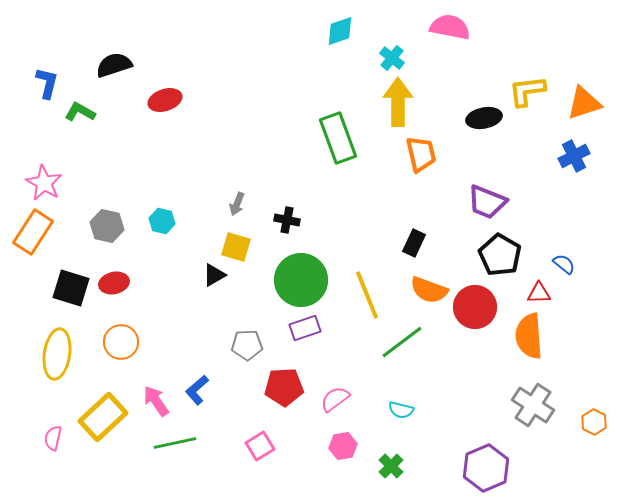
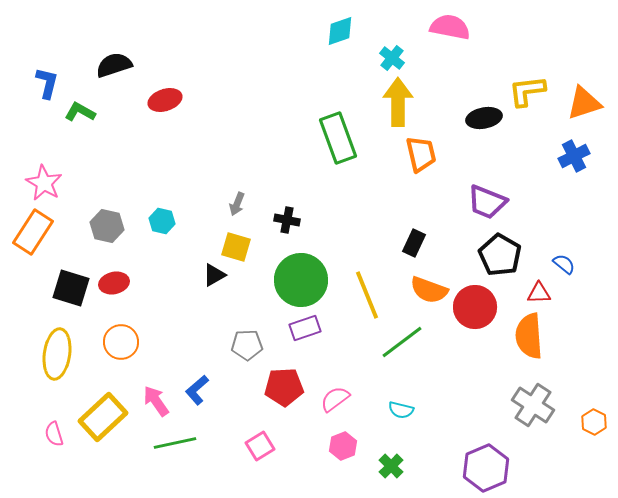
pink semicircle at (53, 438): moved 1 px right, 4 px up; rotated 30 degrees counterclockwise
pink hexagon at (343, 446): rotated 12 degrees counterclockwise
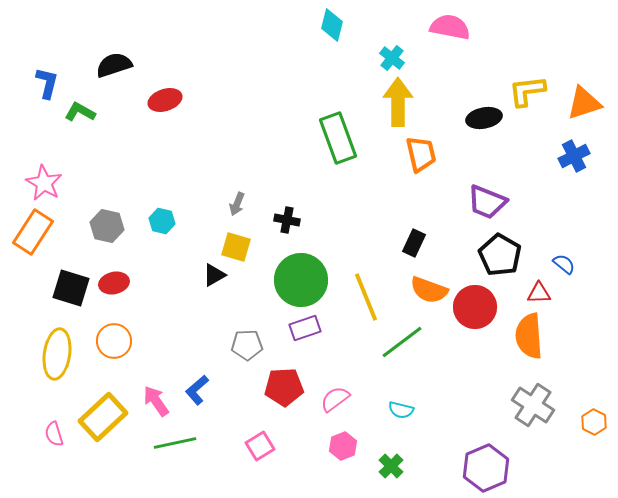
cyan diamond at (340, 31): moved 8 px left, 6 px up; rotated 56 degrees counterclockwise
yellow line at (367, 295): moved 1 px left, 2 px down
orange circle at (121, 342): moved 7 px left, 1 px up
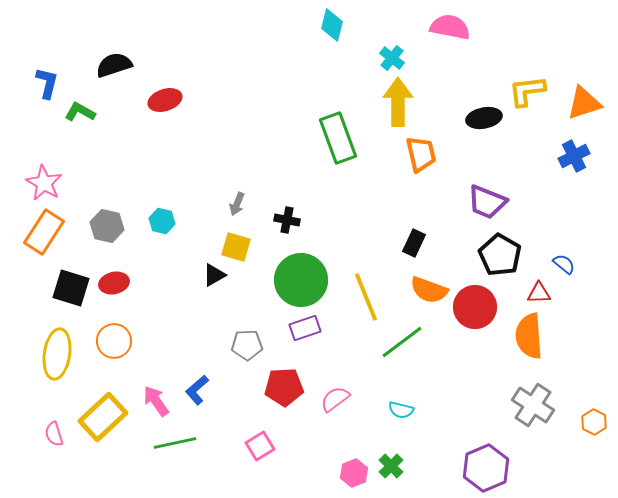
orange rectangle at (33, 232): moved 11 px right
pink hexagon at (343, 446): moved 11 px right, 27 px down
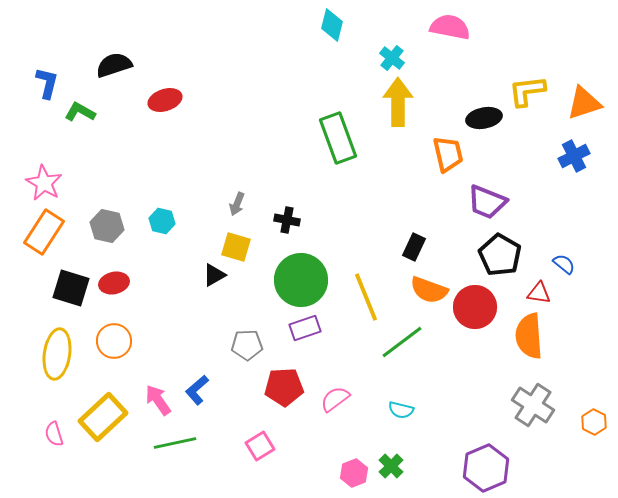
orange trapezoid at (421, 154): moved 27 px right
black rectangle at (414, 243): moved 4 px down
red triangle at (539, 293): rotated 10 degrees clockwise
pink arrow at (156, 401): moved 2 px right, 1 px up
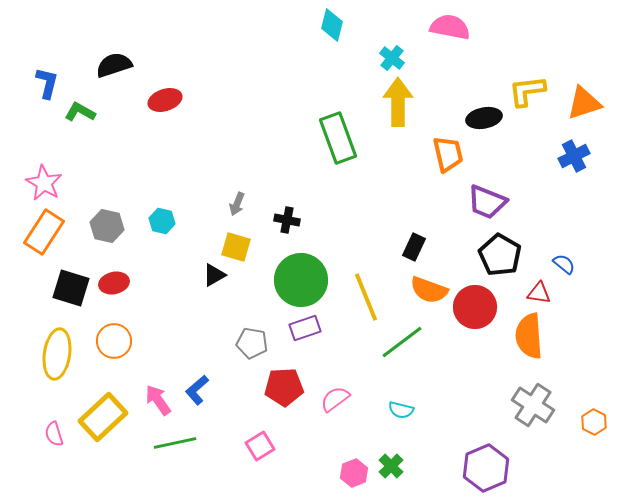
gray pentagon at (247, 345): moved 5 px right, 2 px up; rotated 12 degrees clockwise
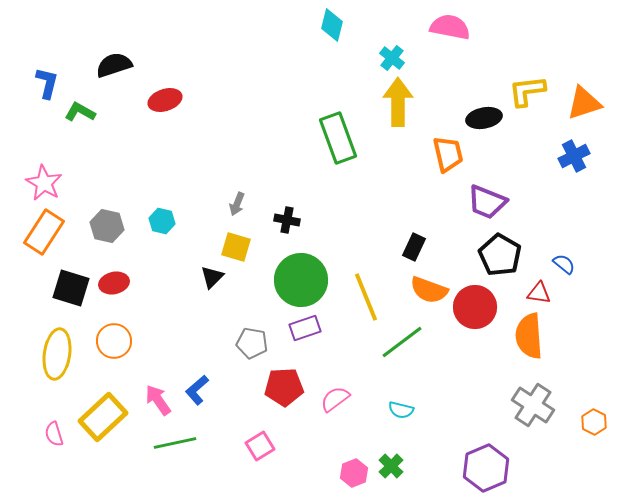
black triangle at (214, 275): moved 2 px left, 2 px down; rotated 15 degrees counterclockwise
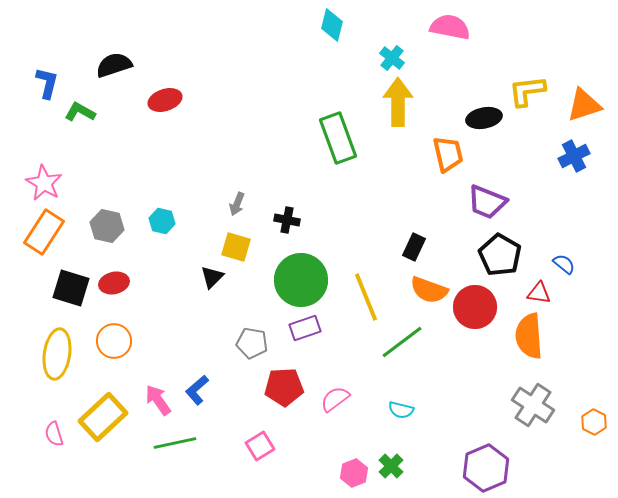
orange triangle at (584, 103): moved 2 px down
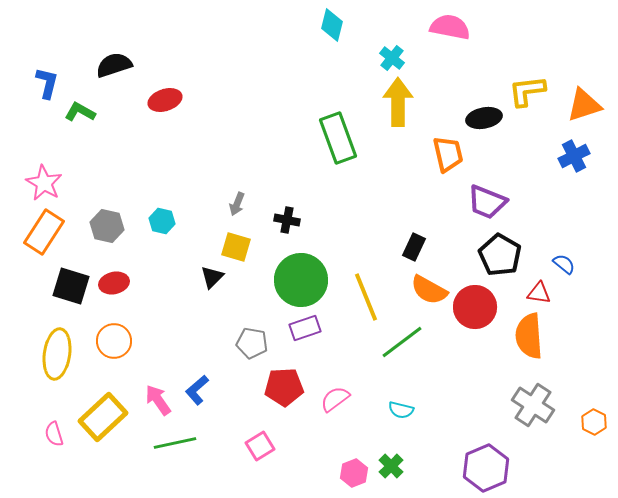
black square at (71, 288): moved 2 px up
orange semicircle at (429, 290): rotated 9 degrees clockwise
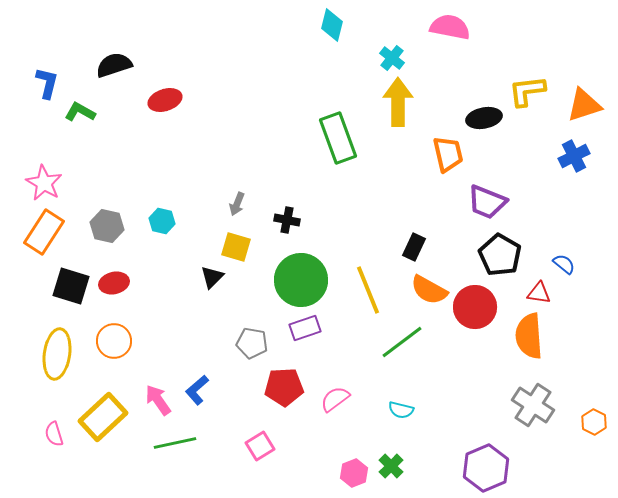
yellow line at (366, 297): moved 2 px right, 7 px up
